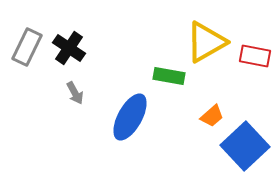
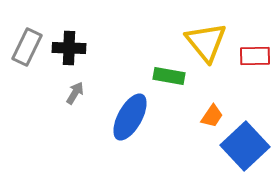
yellow triangle: rotated 39 degrees counterclockwise
black cross: rotated 32 degrees counterclockwise
red rectangle: rotated 12 degrees counterclockwise
gray arrow: rotated 120 degrees counterclockwise
orange trapezoid: rotated 15 degrees counterclockwise
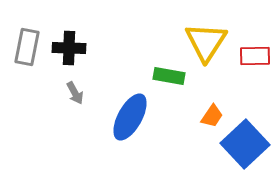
yellow triangle: rotated 12 degrees clockwise
gray rectangle: rotated 15 degrees counterclockwise
gray arrow: rotated 120 degrees clockwise
blue square: moved 2 px up
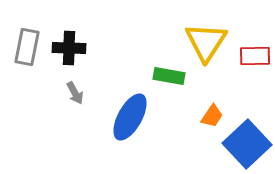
blue square: moved 2 px right
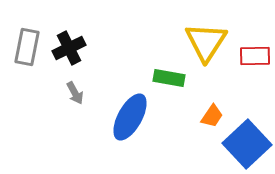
black cross: rotated 28 degrees counterclockwise
green rectangle: moved 2 px down
